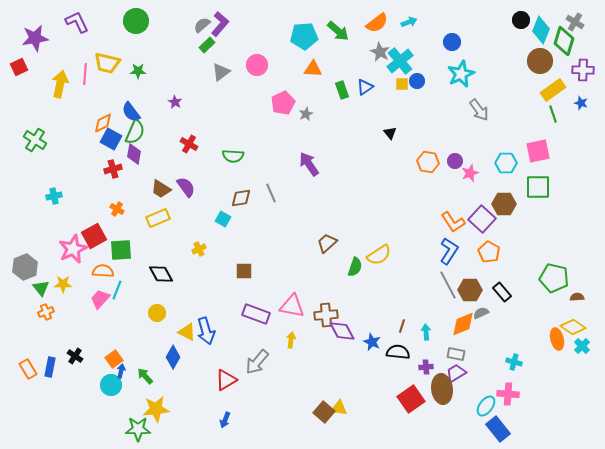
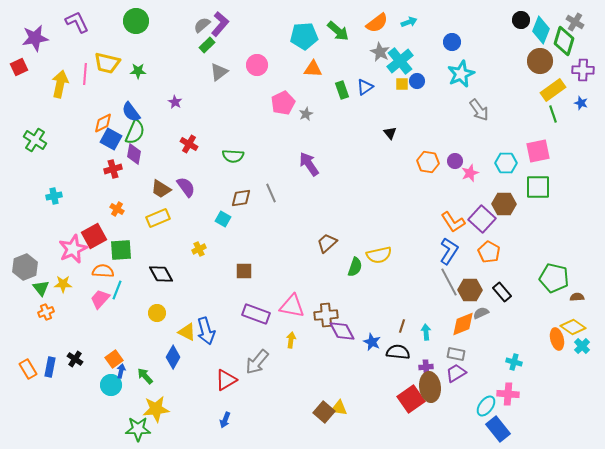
gray triangle at (221, 72): moved 2 px left
yellow semicircle at (379, 255): rotated 20 degrees clockwise
gray line at (448, 285): moved 1 px right, 3 px up
black cross at (75, 356): moved 3 px down
brown ellipse at (442, 389): moved 12 px left, 2 px up
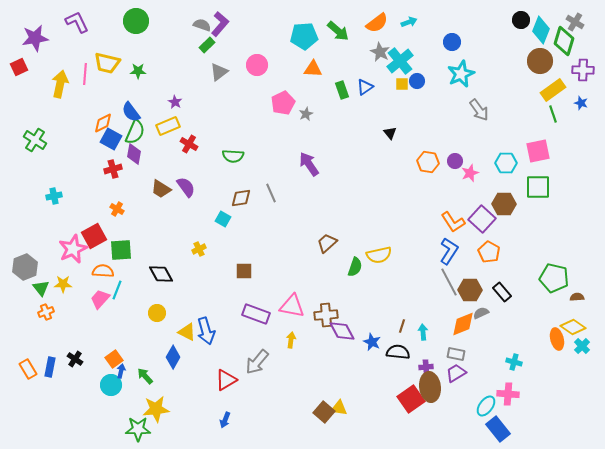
gray semicircle at (202, 25): rotated 60 degrees clockwise
yellow rectangle at (158, 218): moved 10 px right, 92 px up
cyan arrow at (426, 332): moved 3 px left
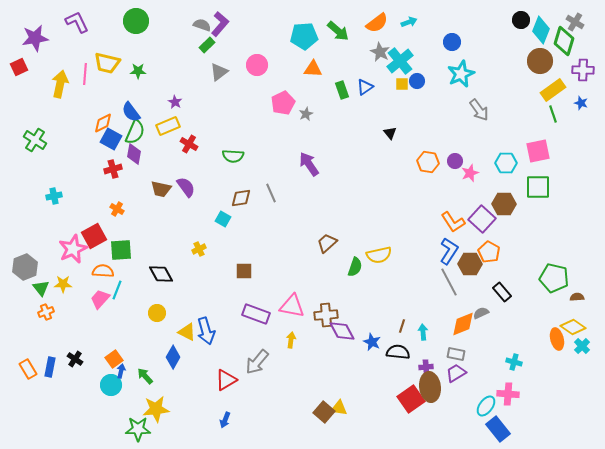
brown trapezoid at (161, 189): rotated 20 degrees counterclockwise
brown hexagon at (470, 290): moved 26 px up
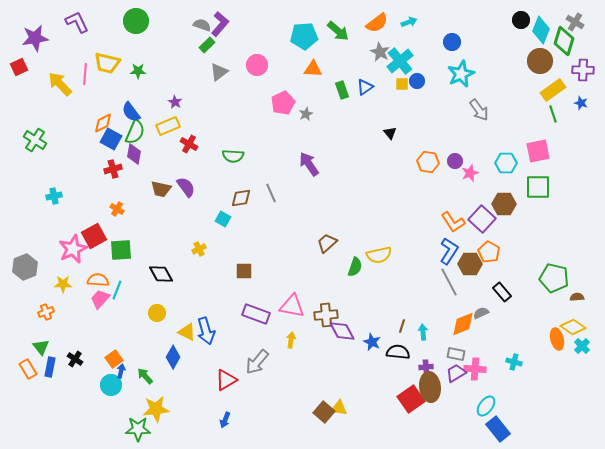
yellow arrow at (60, 84): rotated 56 degrees counterclockwise
orange semicircle at (103, 271): moved 5 px left, 9 px down
green triangle at (41, 288): moved 59 px down
pink cross at (508, 394): moved 33 px left, 25 px up
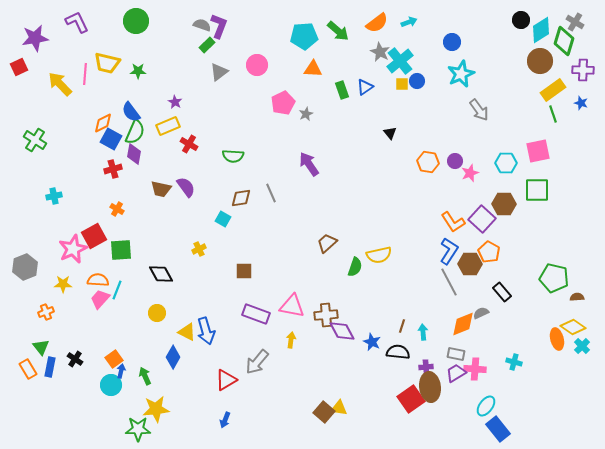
purple L-shape at (220, 24): moved 1 px left, 2 px down; rotated 20 degrees counterclockwise
cyan diamond at (541, 30): rotated 36 degrees clockwise
green square at (538, 187): moved 1 px left, 3 px down
green arrow at (145, 376): rotated 18 degrees clockwise
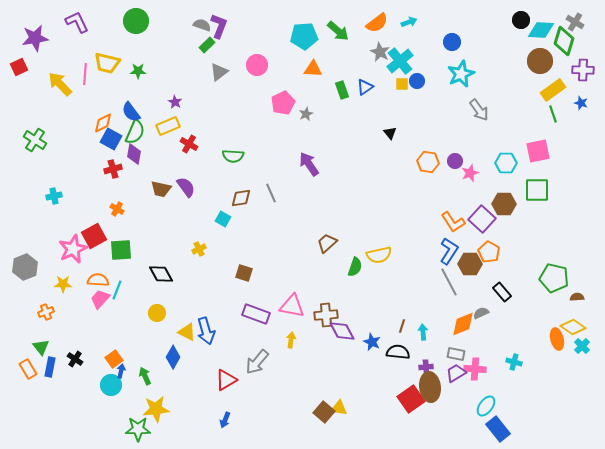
cyan diamond at (541, 30): rotated 36 degrees clockwise
brown square at (244, 271): moved 2 px down; rotated 18 degrees clockwise
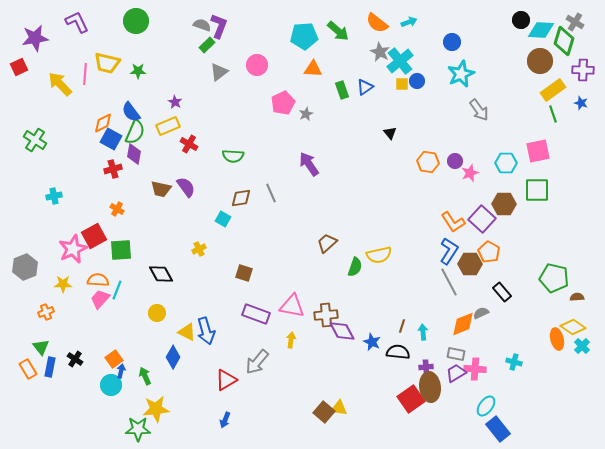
orange semicircle at (377, 23): rotated 75 degrees clockwise
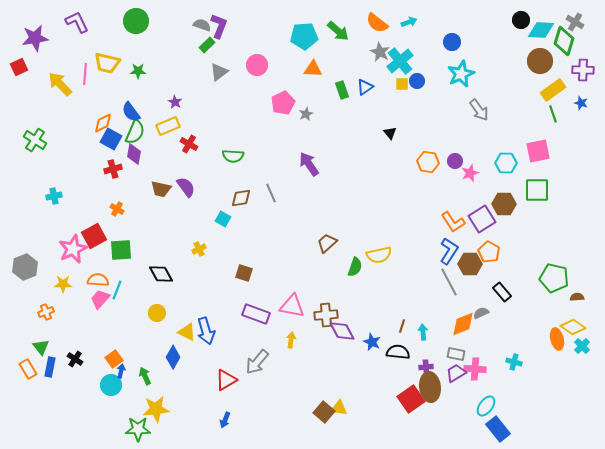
purple square at (482, 219): rotated 16 degrees clockwise
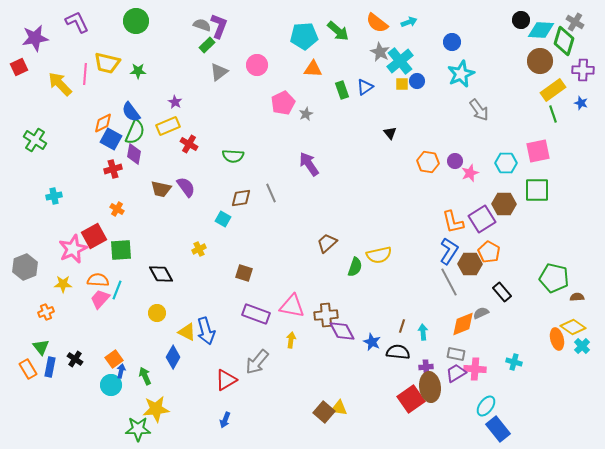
orange L-shape at (453, 222): rotated 20 degrees clockwise
